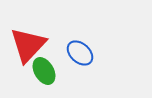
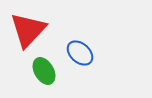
red triangle: moved 15 px up
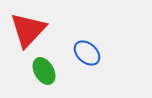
blue ellipse: moved 7 px right
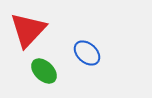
green ellipse: rotated 16 degrees counterclockwise
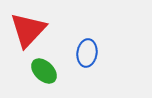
blue ellipse: rotated 56 degrees clockwise
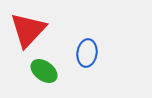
green ellipse: rotated 8 degrees counterclockwise
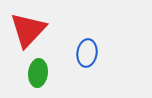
green ellipse: moved 6 px left, 2 px down; rotated 60 degrees clockwise
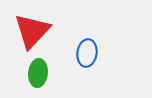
red triangle: moved 4 px right, 1 px down
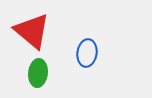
red triangle: rotated 33 degrees counterclockwise
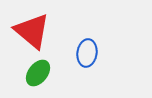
green ellipse: rotated 32 degrees clockwise
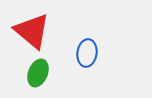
green ellipse: rotated 16 degrees counterclockwise
